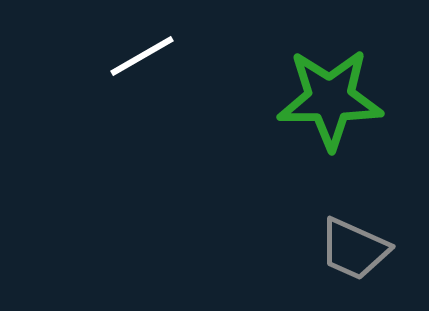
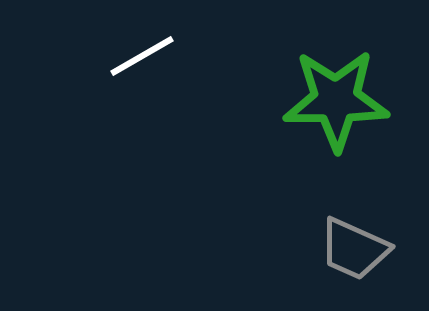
green star: moved 6 px right, 1 px down
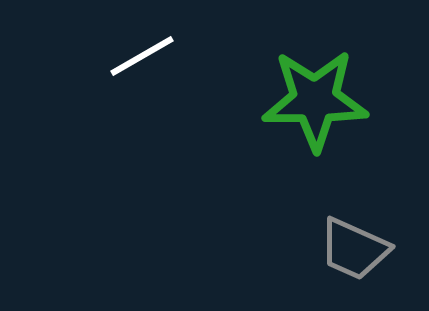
green star: moved 21 px left
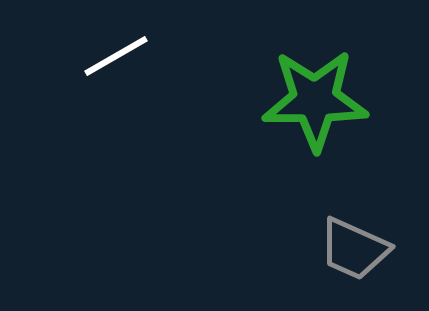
white line: moved 26 px left
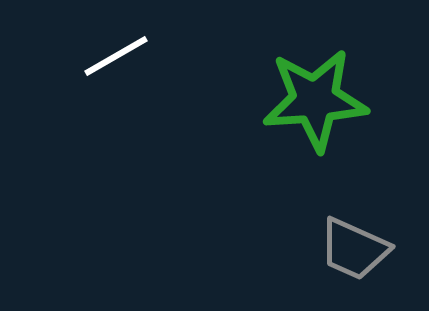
green star: rotated 4 degrees counterclockwise
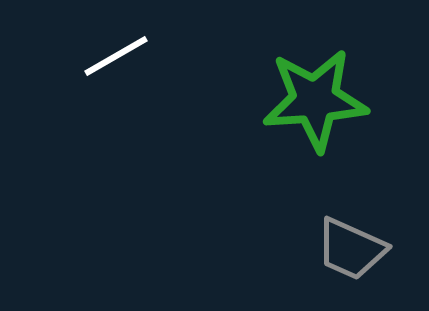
gray trapezoid: moved 3 px left
